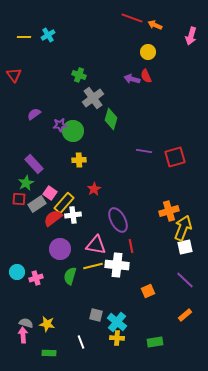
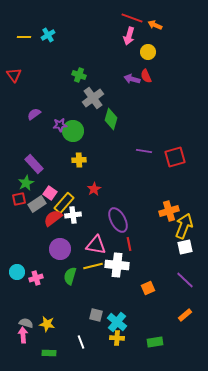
pink arrow at (191, 36): moved 62 px left
red square at (19, 199): rotated 16 degrees counterclockwise
yellow arrow at (183, 228): moved 1 px right, 2 px up
red line at (131, 246): moved 2 px left, 2 px up
orange square at (148, 291): moved 3 px up
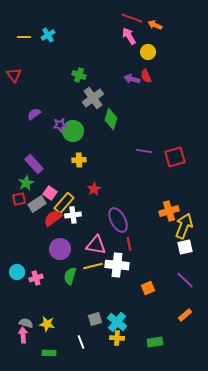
pink arrow at (129, 36): rotated 132 degrees clockwise
gray square at (96, 315): moved 1 px left, 4 px down; rotated 32 degrees counterclockwise
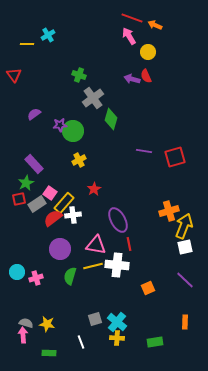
yellow line at (24, 37): moved 3 px right, 7 px down
yellow cross at (79, 160): rotated 24 degrees counterclockwise
orange rectangle at (185, 315): moved 7 px down; rotated 48 degrees counterclockwise
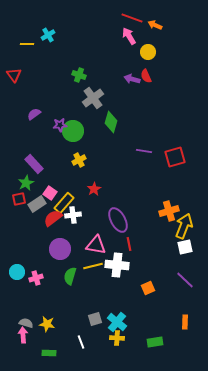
green diamond at (111, 119): moved 3 px down
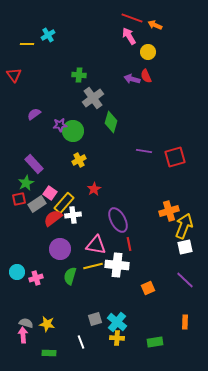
green cross at (79, 75): rotated 16 degrees counterclockwise
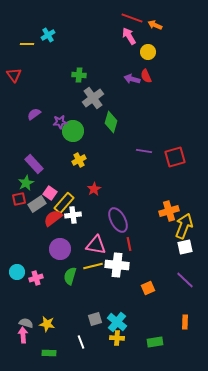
purple star at (60, 125): moved 3 px up
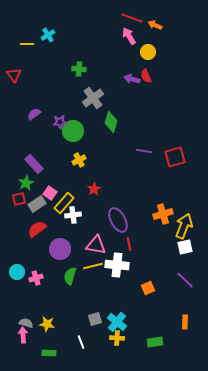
green cross at (79, 75): moved 6 px up
orange cross at (169, 211): moved 6 px left, 3 px down
red semicircle at (53, 218): moved 16 px left, 11 px down
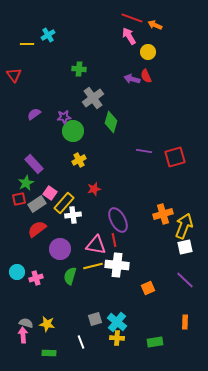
purple star at (60, 122): moved 4 px right, 5 px up
red star at (94, 189): rotated 16 degrees clockwise
red line at (129, 244): moved 15 px left, 4 px up
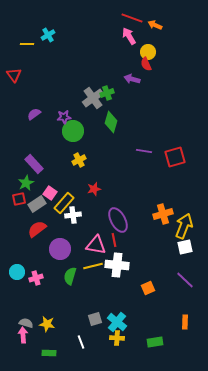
green cross at (79, 69): moved 28 px right, 24 px down; rotated 24 degrees counterclockwise
red semicircle at (146, 76): moved 12 px up
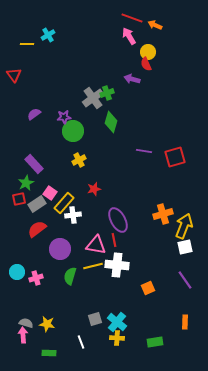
purple line at (185, 280): rotated 12 degrees clockwise
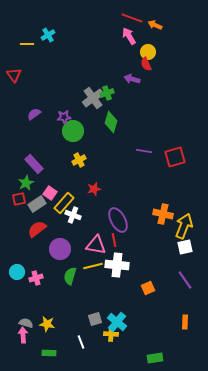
orange cross at (163, 214): rotated 30 degrees clockwise
white cross at (73, 215): rotated 28 degrees clockwise
yellow cross at (117, 338): moved 6 px left, 4 px up
green rectangle at (155, 342): moved 16 px down
